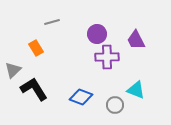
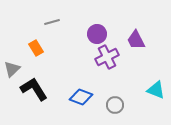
purple cross: rotated 25 degrees counterclockwise
gray triangle: moved 1 px left, 1 px up
cyan triangle: moved 20 px right
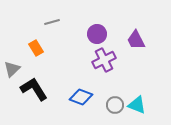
purple cross: moved 3 px left, 3 px down
cyan triangle: moved 19 px left, 15 px down
